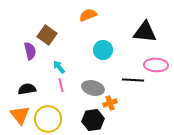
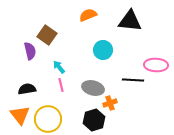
black triangle: moved 15 px left, 11 px up
black hexagon: moved 1 px right; rotated 10 degrees counterclockwise
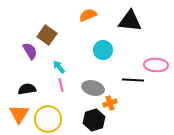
purple semicircle: rotated 18 degrees counterclockwise
orange triangle: moved 1 px left, 1 px up; rotated 10 degrees clockwise
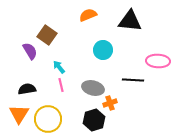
pink ellipse: moved 2 px right, 4 px up
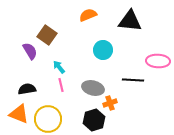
orange triangle: rotated 40 degrees counterclockwise
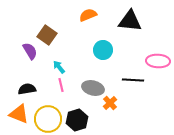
orange cross: rotated 24 degrees counterclockwise
black hexagon: moved 17 px left
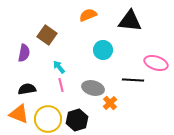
purple semicircle: moved 6 px left, 2 px down; rotated 42 degrees clockwise
pink ellipse: moved 2 px left, 2 px down; rotated 15 degrees clockwise
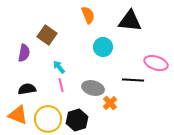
orange semicircle: rotated 90 degrees clockwise
cyan circle: moved 3 px up
orange triangle: moved 1 px left, 1 px down
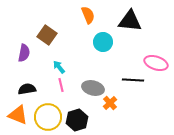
cyan circle: moved 5 px up
yellow circle: moved 2 px up
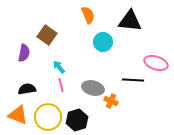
orange cross: moved 1 px right, 2 px up; rotated 24 degrees counterclockwise
